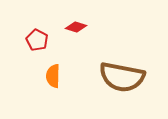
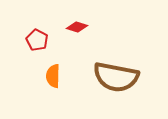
red diamond: moved 1 px right
brown semicircle: moved 6 px left
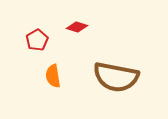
red pentagon: rotated 15 degrees clockwise
orange semicircle: rotated 10 degrees counterclockwise
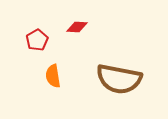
red diamond: rotated 15 degrees counterclockwise
brown semicircle: moved 3 px right, 2 px down
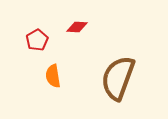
brown semicircle: moved 1 px left, 1 px up; rotated 99 degrees clockwise
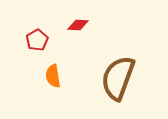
red diamond: moved 1 px right, 2 px up
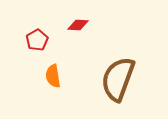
brown semicircle: moved 1 px down
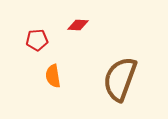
red pentagon: rotated 25 degrees clockwise
brown semicircle: moved 2 px right
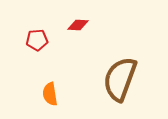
orange semicircle: moved 3 px left, 18 px down
